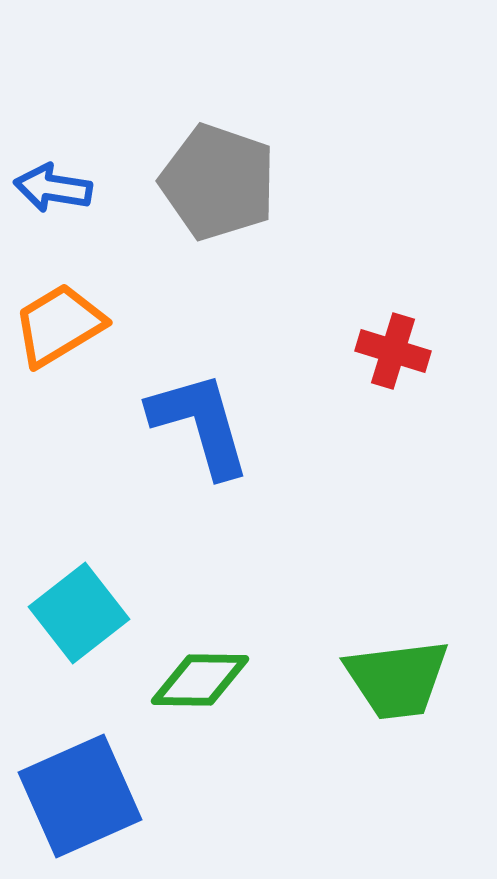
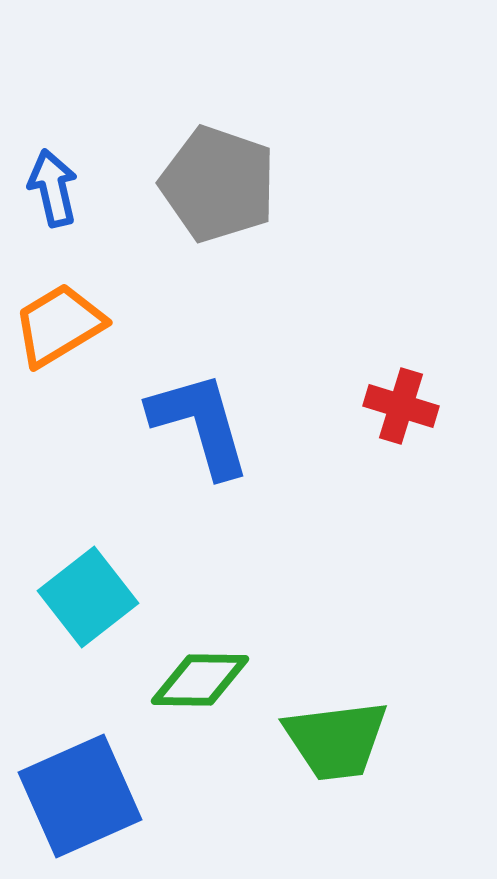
gray pentagon: moved 2 px down
blue arrow: rotated 68 degrees clockwise
red cross: moved 8 px right, 55 px down
cyan square: moved 9 px right, 16 px up
green trapezoid: moved 61 px left, 61 px down
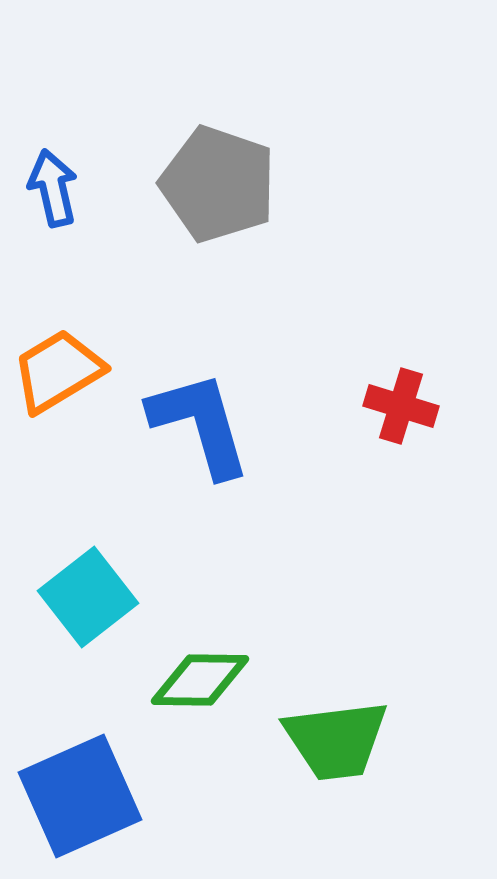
orange trapezoid: moved 1 px left, 46 px down
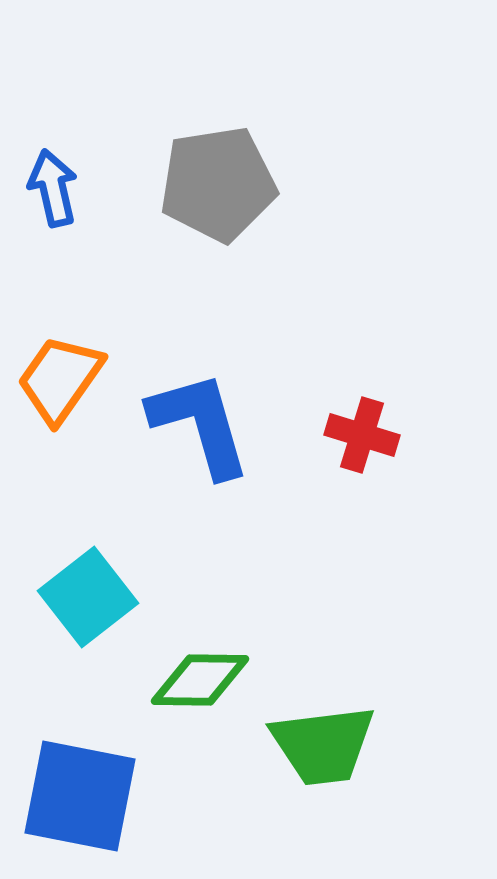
gray pentagon: rotated 28 degrees counterclockwise
orange trapezoid: moved 2 px right, 8 px down; rotated 24 degrees counterclockwise
red cross: moved 39 px left, 29 px down
green trapezoid: moved 13 px left, 5 px down
blue square: rotated 35 degrees clockwise
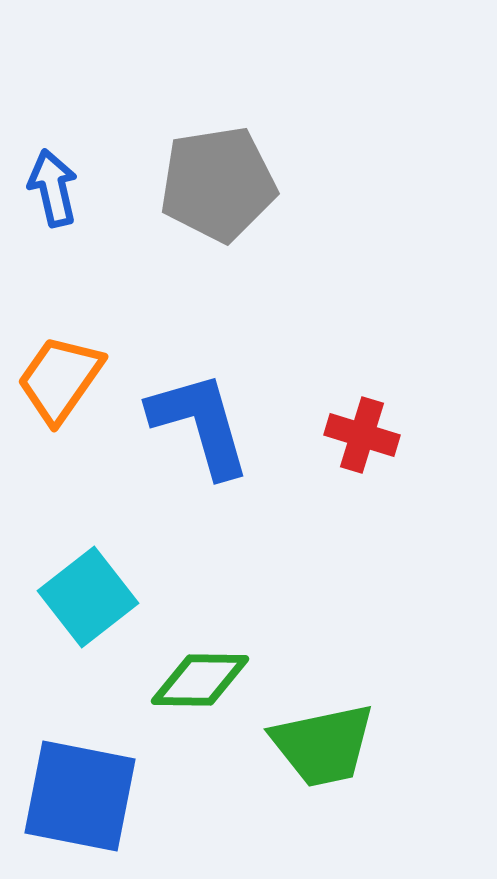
green trapezoid: rotated 5 degrees counterclockwise
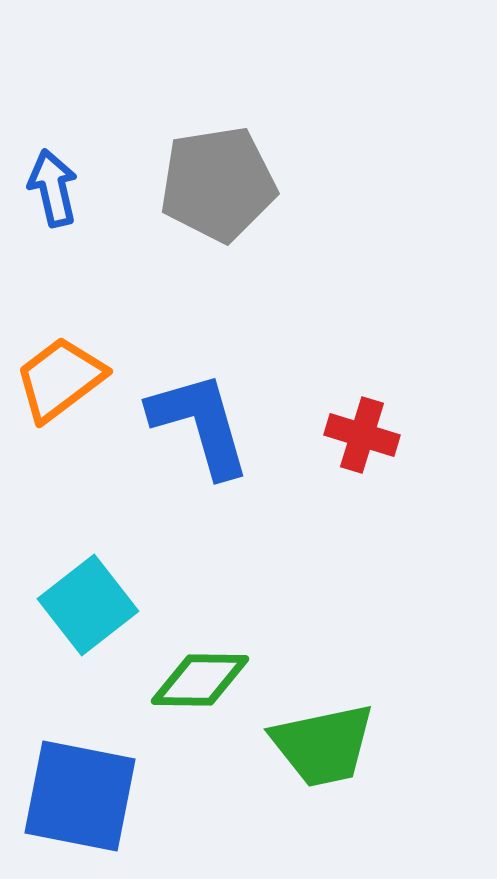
orange trapezoid: rotated 18 degrees clockwise
cyan square: moved 8 px down
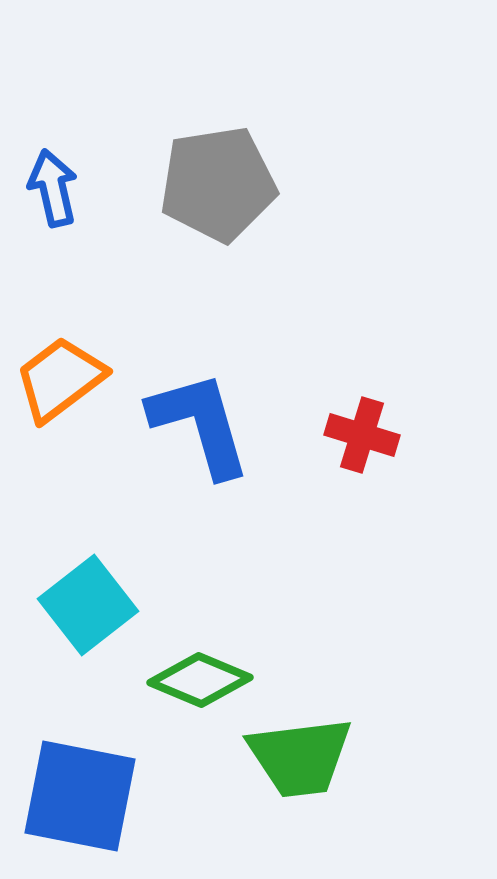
green diamond: rotated 22 degrees clockwise
green trapezoid: moved 23 px left, 12 px down; rotated 5 degrees clockwise
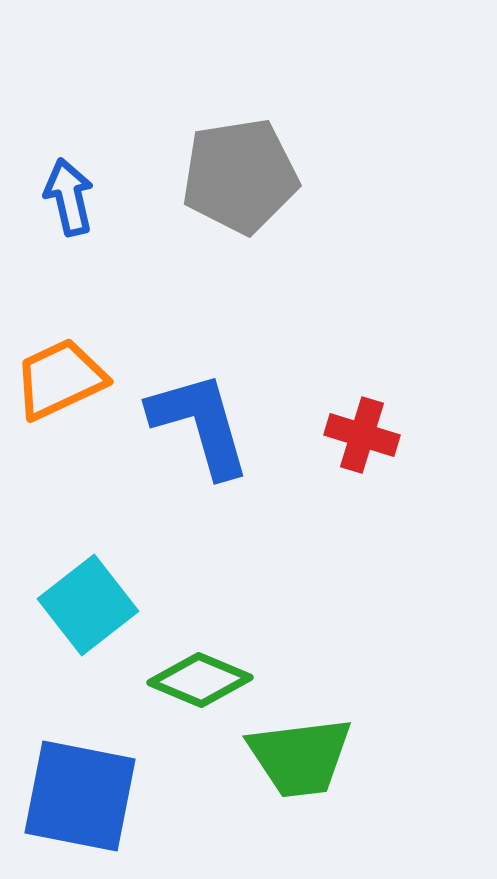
gray pentagon: moved 22 px right, 8 px up
blue arrow: moved 16 px right, 9 px down
orange trapezoid: rotated 12 degrees clockwise
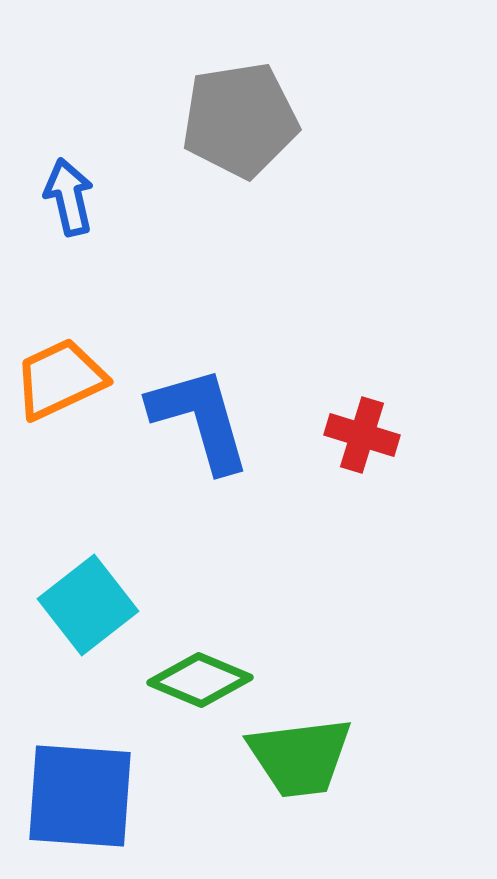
gray pentagon: moved 56 px up
blue L-shape: moved 5 px up
blue square: rotated 7 degrees counterclockwise
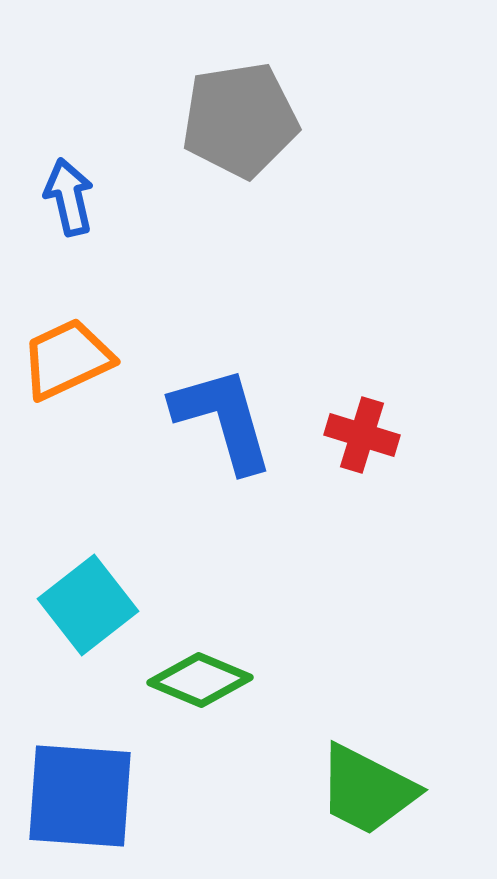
orange trapezoid: moved 7 px right, 20 px up
blue L-shape: moved 23 px right
green trapezoid: moved 67 px right, 33 px down; rotated 34 degrees clockwise
